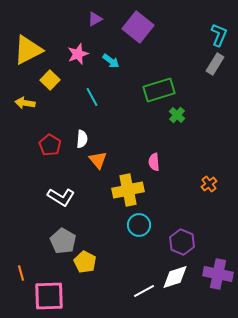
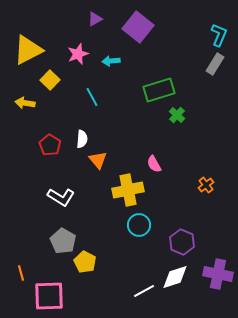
cyan arrow: rotated 138 degrees clockwise
pink semicircle: moved 2 px down; rotated 24 degrees counterclockwise
orange cross: moved 3 px left, 1 px down
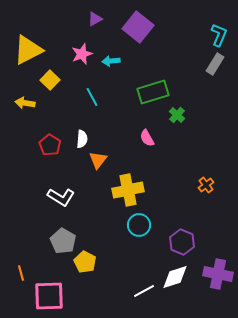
pink star: moved 4 px right
green rectangle: moved 6 px left, 2 px down
orange triangle: rotated 18 degrees clockwise
pink semicircle: moved 7 px left, 26 px up
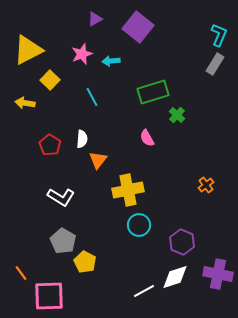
orange line: rotated 21 degrees counterclockwise
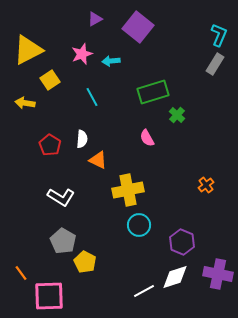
yellow square: rotated 12 degrees clockwise
orange triangle: rotated 42 degrees counterclockwise
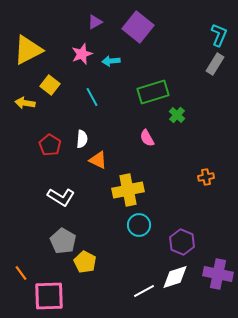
purple triangle: moved 3 px down
yellow square: moved 5 px down; rotated 18 degrees counterclockwise
orange cross: moved 8 px up; rotated 28 degrees clockwise
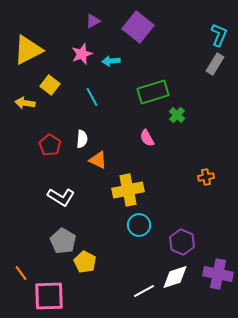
purple triangle: moved 2 px left, 1 px up
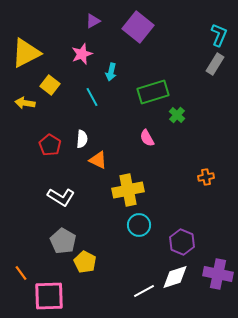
yellow triangle: moved 2 px left, 3 px down
cyan arrow: moved 11 px down; rotated 72 degrees counterclockwise
